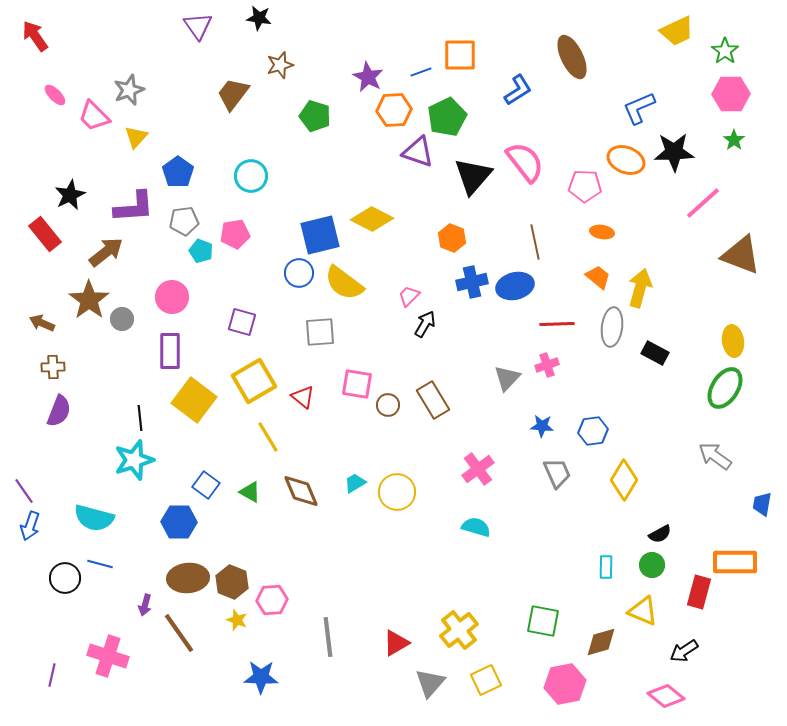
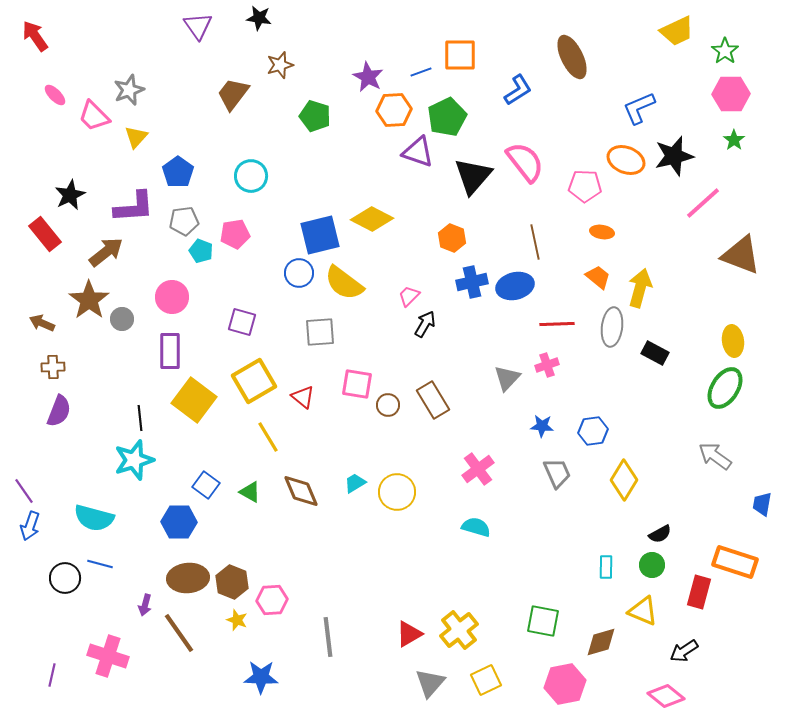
black star at (674, 152): moved 4 px down; rotated 12 degrees counterclockwise
orange rectangle at (735, 562): rotated 18 degrees clockwise
red triangle at (396, 643): moved 13 px right, 9 px up
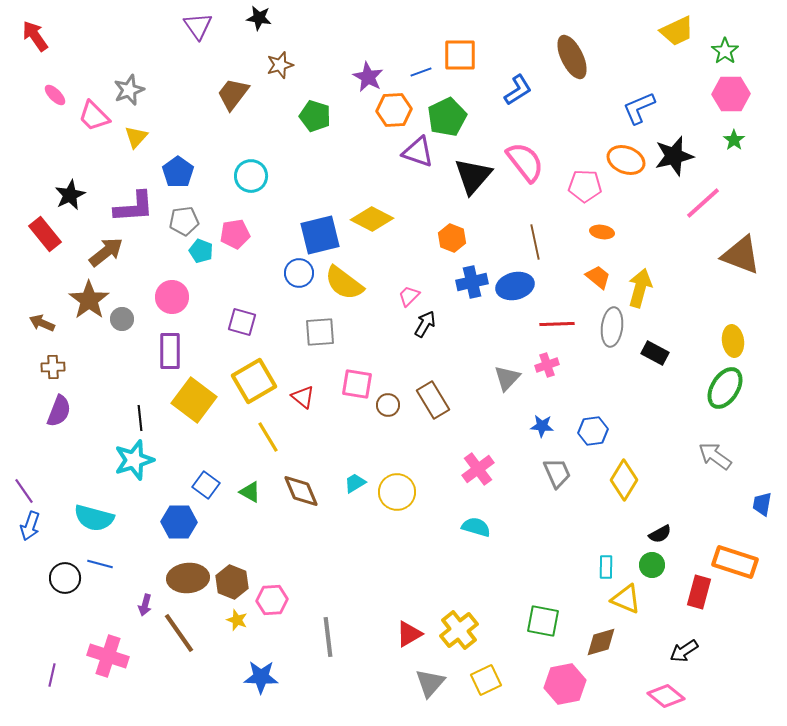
yellow triangle at (643, 611): moved 17 px left, 12 px up
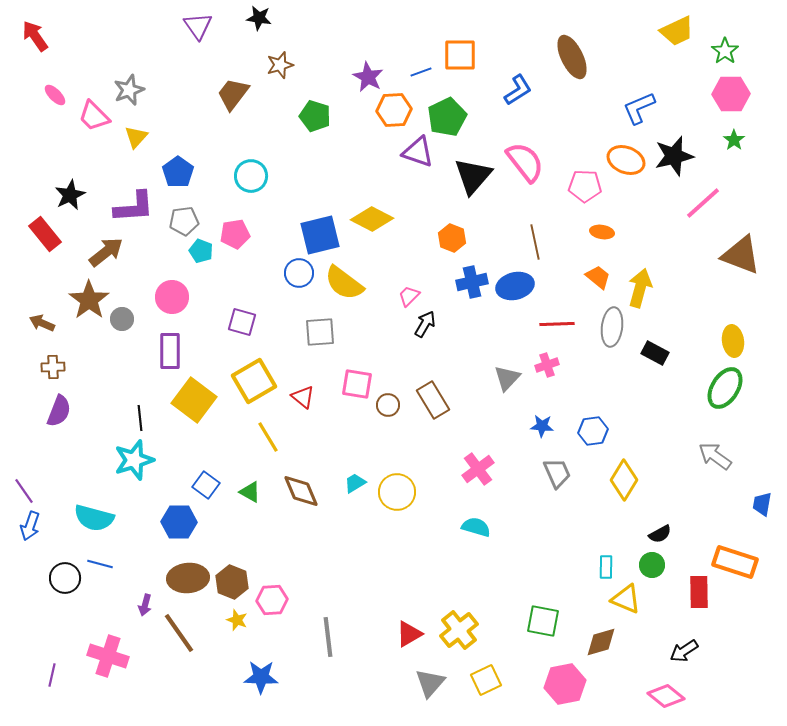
red rectangle at (699, 592): rotated 16 degrees counterclockwise
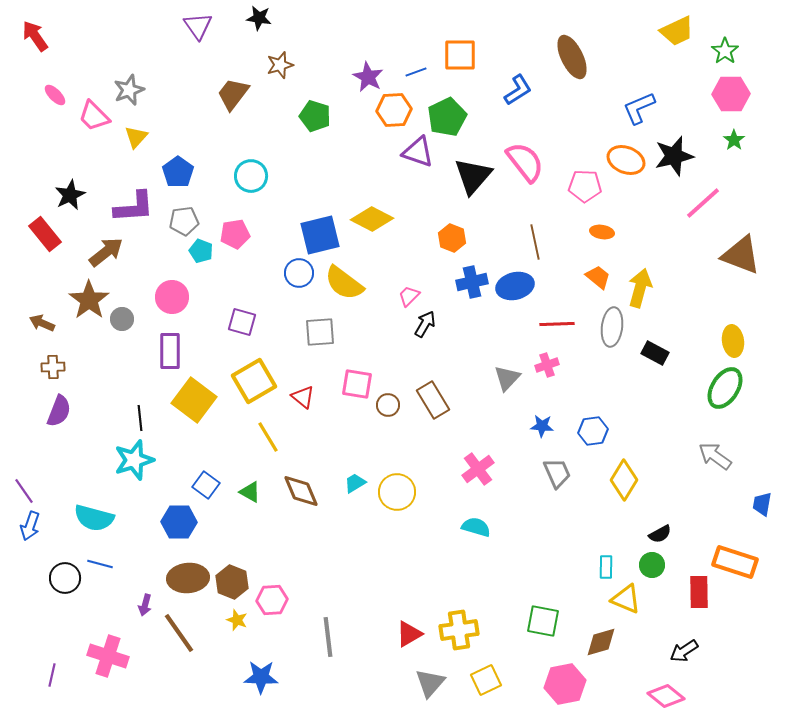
blue line at (421, 72): moved 5 px left
yellow cross at (459, 630): rotated 30 degrees clockwise
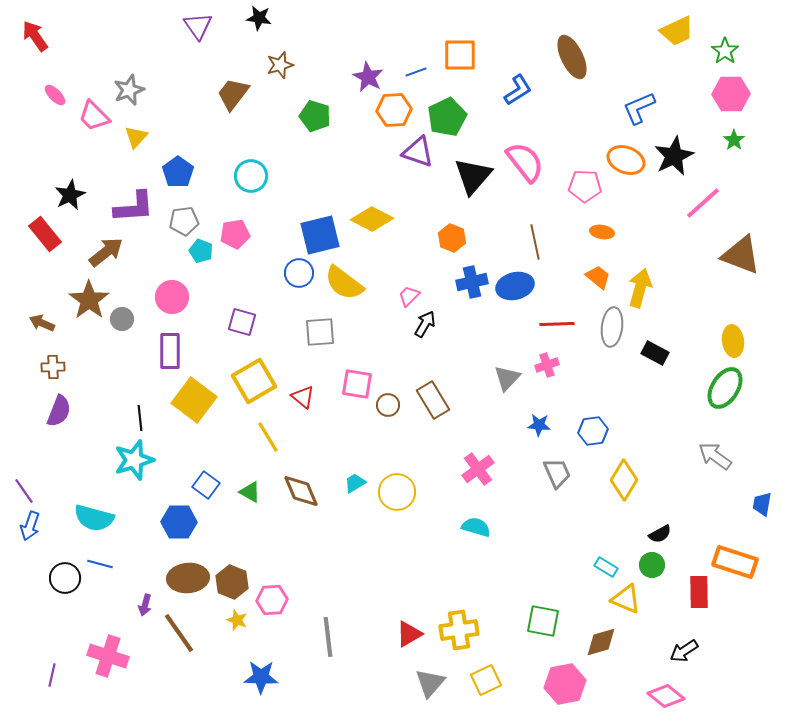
black star at (674, 156): rotated 12 degrees counterclockwise
blue star at (542, 426): moved 3 px left, 1 px up
cyan rectangle at (606, 567): rotated 60 degrees counterclockwise
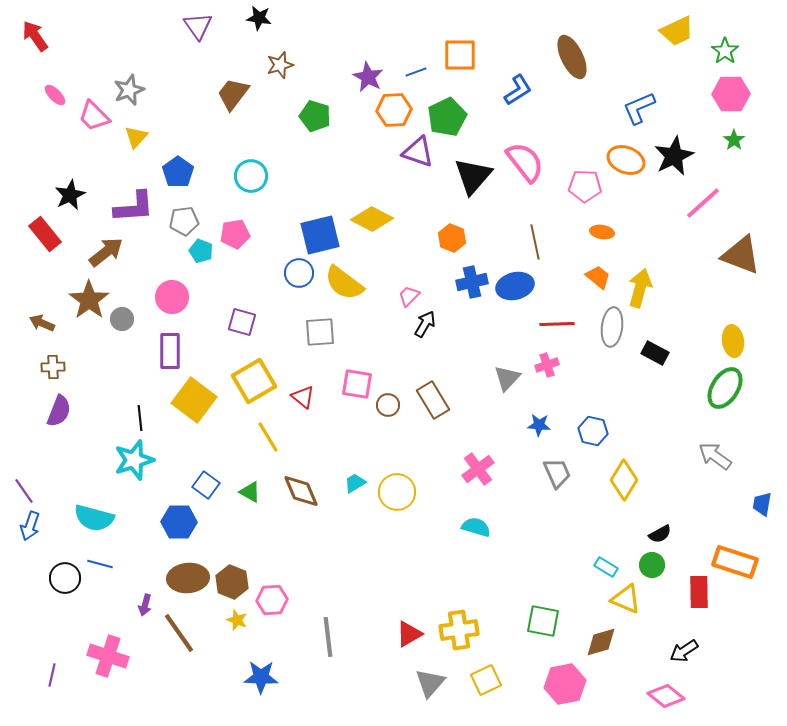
blue hexagon at (593, 431): rotated 20 degrees clockwise
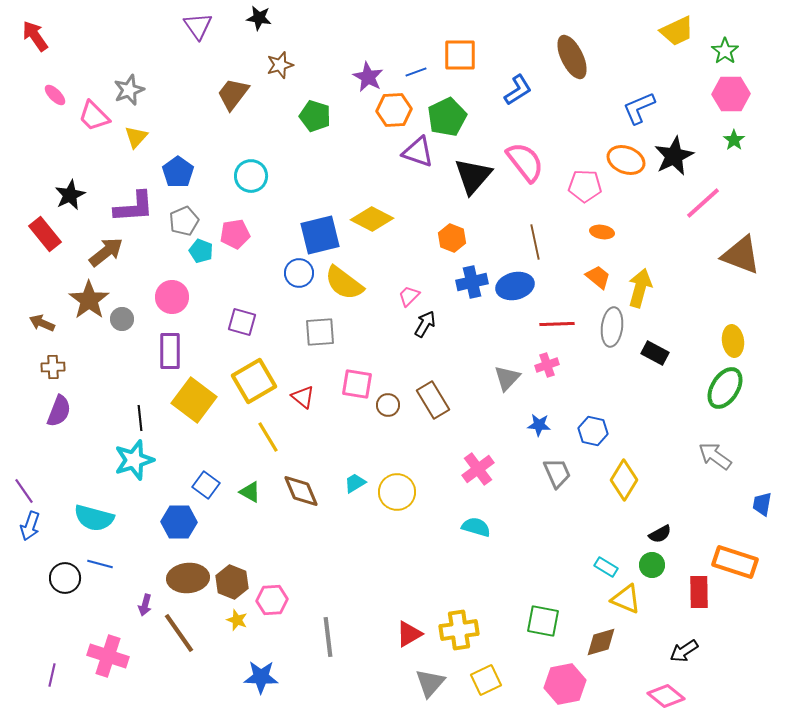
gray pentagon at (184, 221): rotated 16 degrees counterclockwise
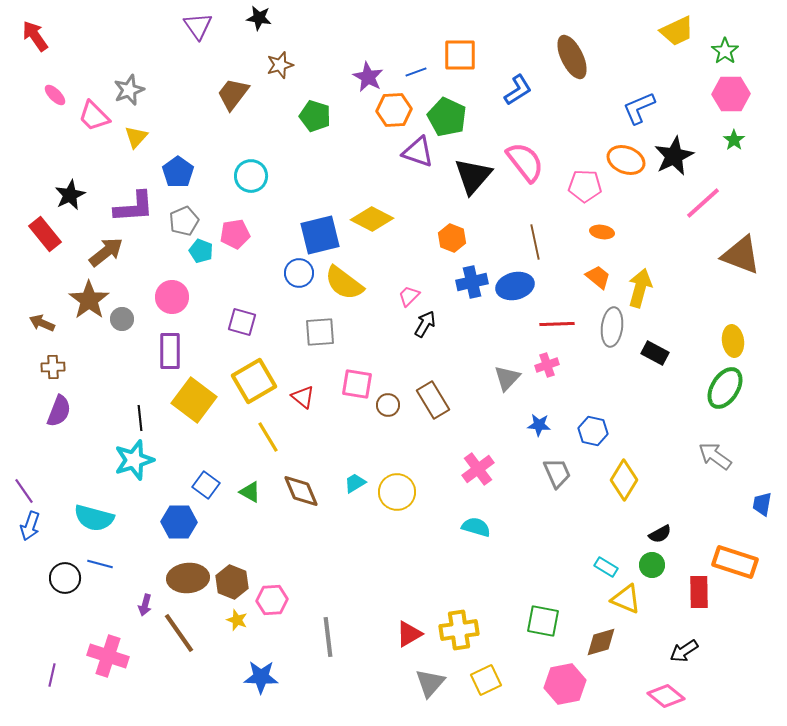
green pentagon at (447, 117): rotated 21 degrees counterclockwise
